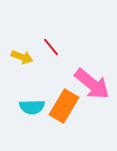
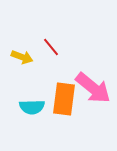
pink arrow: moved 1 px right, 4 px down
orange rectangle: moved 7 px up; rotated 24 degrees counterclockwise
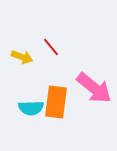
pink arrow: moved 1 px right
orange rectangle: moved 8 px left, 3 px down
cyan semicircle: moved 1 px left, 1 px down
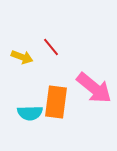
cyan semicircle: moved 1 px left, 5 px down
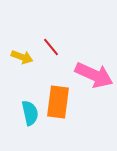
pink arrow: moved 13 px up; rotated 15 degrees counterclockwise
orange rectangle: moved 2 px right
cyan semicircle: rotated 100 degrees counterclockwise
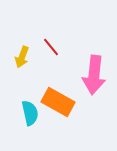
yellow arrow: rotated 90 degrees clockwise
pink arrow: rotated 72 degrees clockwise
orange rectangle: rotated 68 degrees counterclockwise
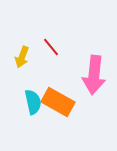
cyan semicircle: moved 3 px right, 11 px up
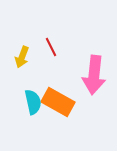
red line: rotated 12 degrees clockwise
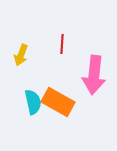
red line: moved 11 px right, 3 px up; rotated 30 degrees clockwise
yellow arrow: moved 1 px left, 2 px up
